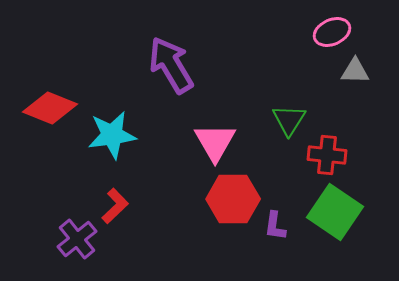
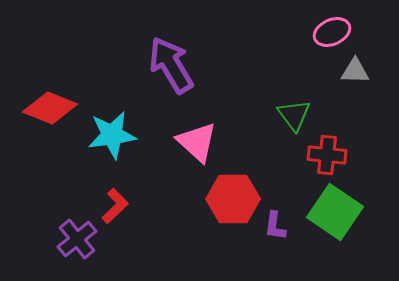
green triangle: moved 5 px right, 5 px up; rotated 9 degrees counterclockwise
pink triangle: moved 18 px left; rotated 18 degrees counterclockwise
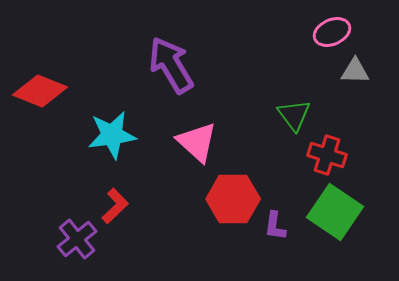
red diamond: moved 10 px left, 17 px up
red cross: rotated 12 degrees clockwise
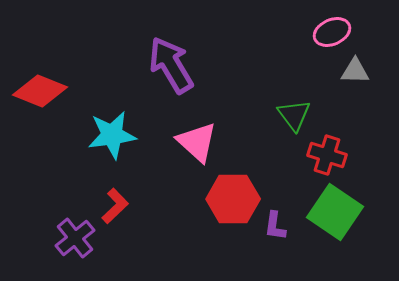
purple cross: moved 2 px left, 1 px up
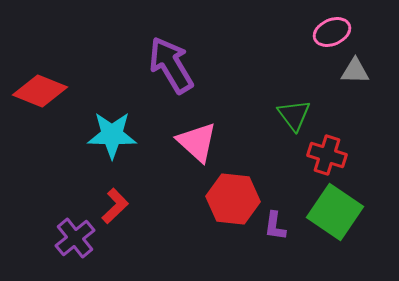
cyan star: rotated 9 degrees clockwise
red hexagon: rotated 6 degrees clockwise
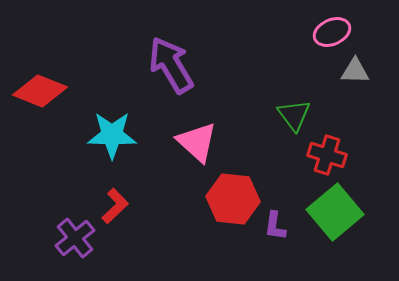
green square: rotated 16 degrees clockwise
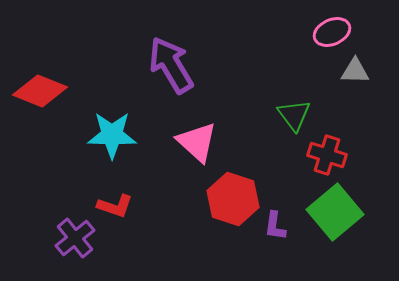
red hexagon: rotated 12 degrees clockwise
red L-shape: rotated 63 degrees clockwise
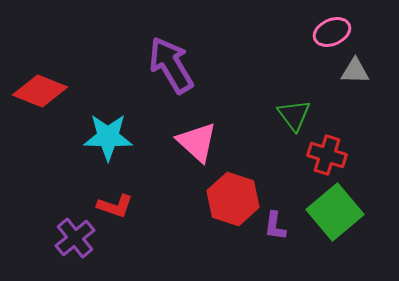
cyan star: moved 4 px left, 2 px down
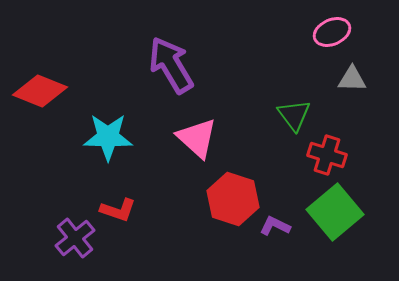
gray triangle: moved 3 px left, 8 px down
pink triangle: moved 4 px up
red L-shape: moved 3 px right, 4 px down
purple L-shape: rotated 108 degrees clockwise
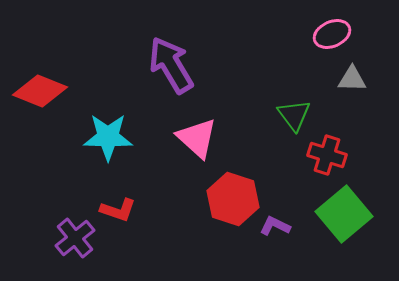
pink ellipse: moved 2 px down
green square: moved 9 px right, 2 px down
